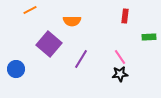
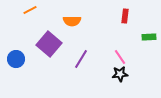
blue circle: moved 10 px up
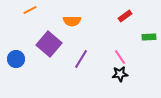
red rectangle: rotated 48 degrees clockwise
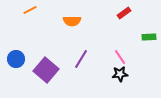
red rectangle: moved 1 px left, 3 px up
purple square: moved 3 px left, 26 px down
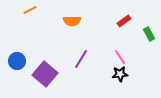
red rectangle: moved 8 px down
green rectangle: moved 3 px up; rotated 64 degrees clockwise
blue circle: moved 1 px right, 2 px down
purple square: moved 1 px left, 4 px down
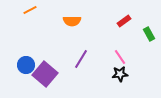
blue circle: moved 9 px right, 4 px down
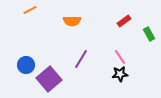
purple square: moved 4 px right, 5 px down; rotated 10 degrees clockwise
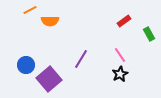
orange semicircle: moved 22 px left
pink line: moved 2 px up
black star: rotated 21 degrees counterclockwise
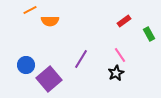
black star: moved 4 px left, 1 px up
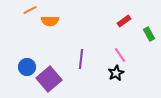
purple line: rotated 24 degrees counterclockwise
blue circle: moved 1 px right, 2 px down
